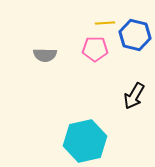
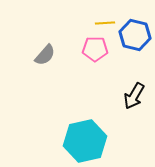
gray semicircle: rotated 50 degrees counterclockwise
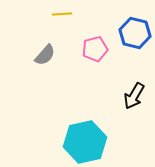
yellow line: moved 43 px left, 9 px up
blue hexagon: moved 2 px up
pink pentagon: rotated 15 degrees counterclockwise
cyan hexagon: moved 1 px down
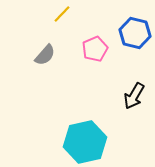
yellow line: rotated 42 degrees counterclockwise
pink pentagon: rotated 10 degrees counterclockwise
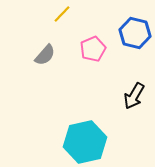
pink pentagon: moved 2 px left
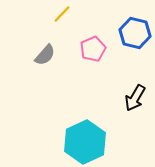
black arrow: moved 1 px right, 2 px down
cyan hexagon: rotated 12 degrees counterclockwise
